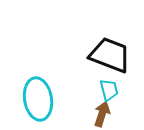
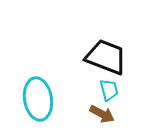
black trapezoid: moved 4 px left, 2 px down
brown arrow: rotated 100 degrees clockwise
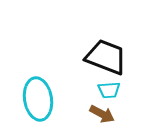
cyan trapezoid: rotated 100 degrees clockwise
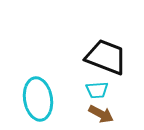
cyan trapezoid: moved 12 px left
brown arrow: moved 1 px left
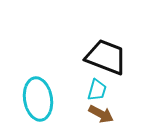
cyan trapezoid: rotated 70 degrees counterclockwise
